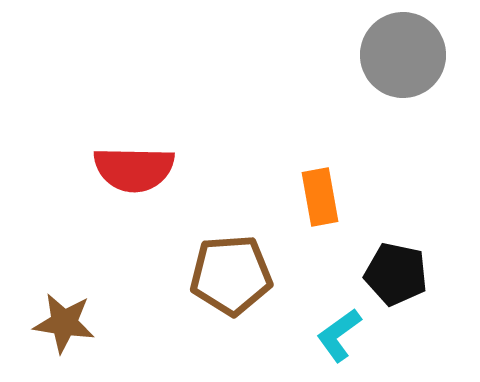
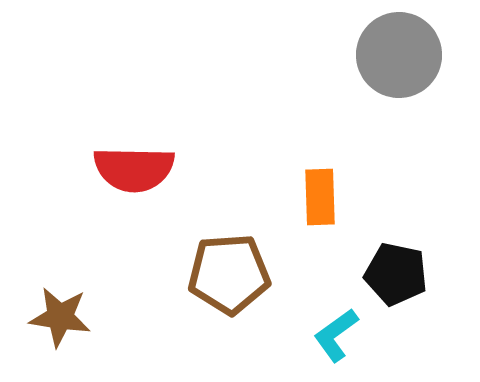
gray circle: moved 4 px left
orange rectangle: rotated 8 degrees clockwise
brown pentagon: moved 2 px left, 1 px up
brown star: moved 4 px left, 6 px up
cyan L-shape: moved 3 px left
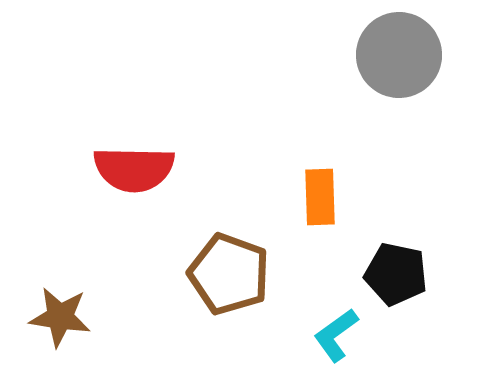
brown pentagon: rotated 24 degrees clockwise
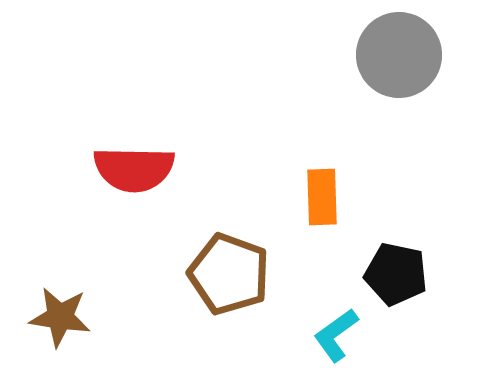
orange rectangle: moved 2 px right
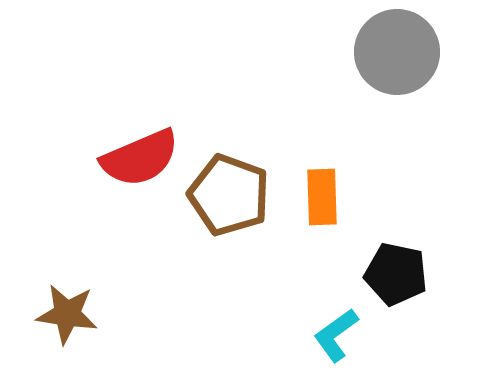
gray circle: moved 2 px left, 3 px up
red semicircle: moved 6 px right, 11 px up; rotated 24 degrees counterclockwise
brown pentagon: moved 79 px up
brown star: moved 7 px right, 3 px up
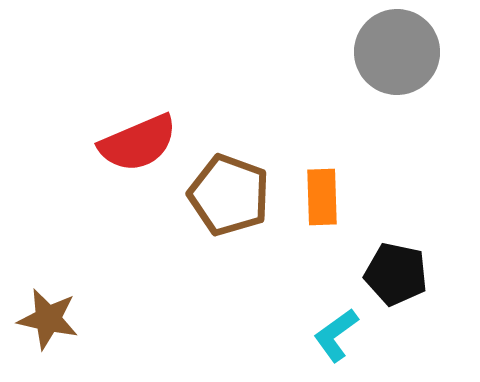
red semicircle: moved 2 px left, 15 px up
brown star: moved 19 px left, 5 px down; rotated 4 degrees clockwise
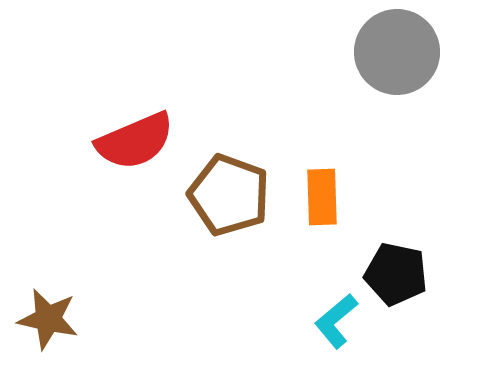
red semicircle: moved 3 px left, 2 px up
cyan L-shape: moved 14 px up; rotated 4 degrees counterclockwise
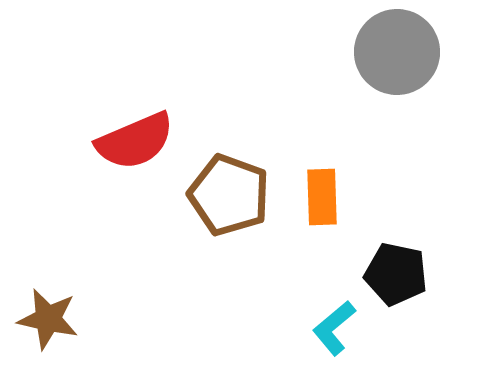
cyan L-shape: moved 2 px left, 7 px down
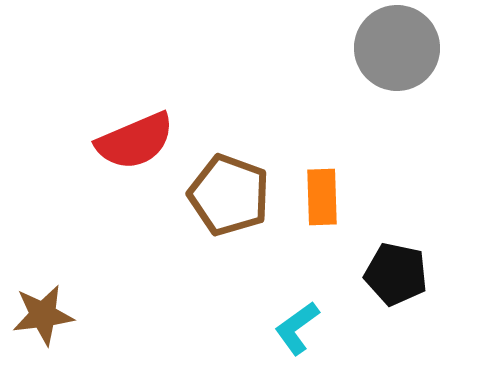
gray circle: moved 4 px up
brown star: moved 5 px left, 4 px up; rotated 20 degrees counterclockwise
cyan L-shape: moved 37 px left; rotated 4 degrees clockwise
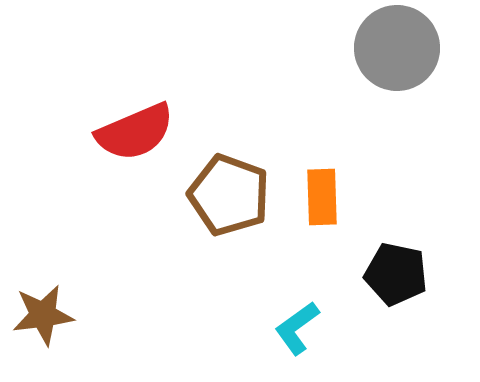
red semicircle: moved 9 px up
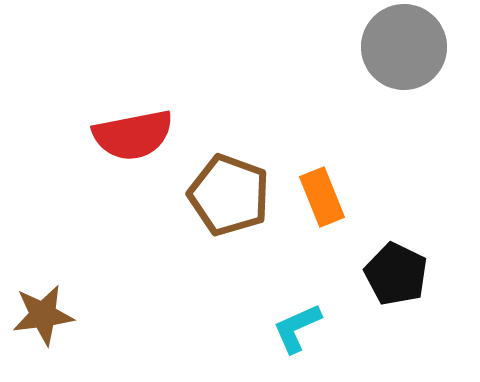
gray circle: moved 7 px right, 1 px up
red semicircle: moved 2 px left, 3 px down; rotated 12 degrees clockwise
orange rectangle: rotated 20 degrees counterclockwise
black pentagon: rotated 14 degrees clockwise
cyan L-shape: rotated 12 degrees clockwise
